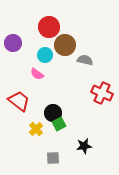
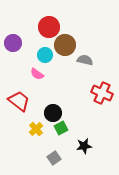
green square: moved 2 px right, 4 px down
gray square: moved 1 px right; rotated 32 degrees counterclockwise
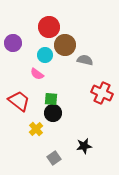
green square: moved 10 px left, 29 px up; rotated 32 degrees clockwise
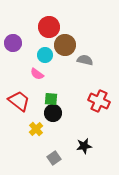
red cross: moved 3 px left, 8 px down
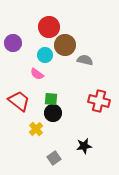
red cross: rotated 10 degrees counterclockwise
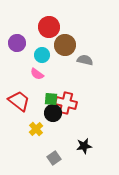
purple circle: moved 4 px right
cyan circle: moved 3 px left
red cross: moved 33 px left, 2 px down
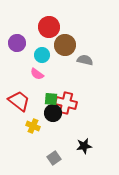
yellow cross: moved 3 px left, 3 px up; rotated 24 degrees counterclockwise
